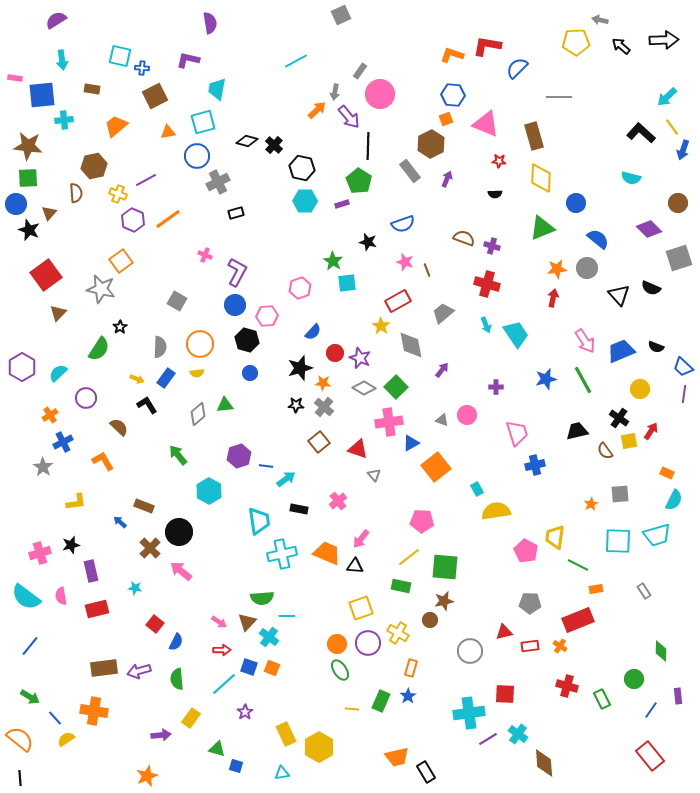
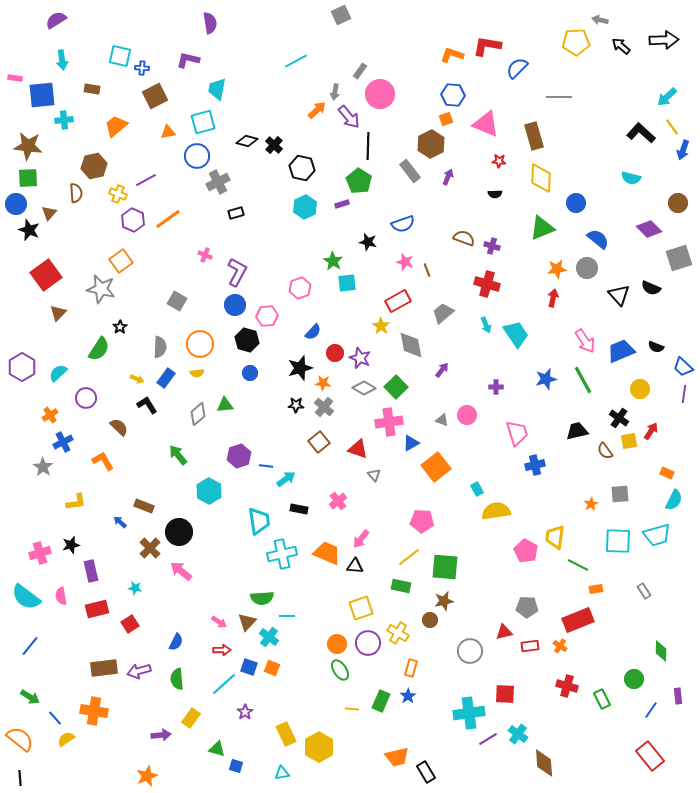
purple arrow at (447, 179): moved 1 px right, 2 px up
cyan hexagon at (305, 201): moved 6 px down; rotated 25 degrees counterclockwise
gray pentagon at (530, 603): moved 3 px left, 4 px down
red square at (155, 624): moved 25 px left; rotated 18 degrees clockwise
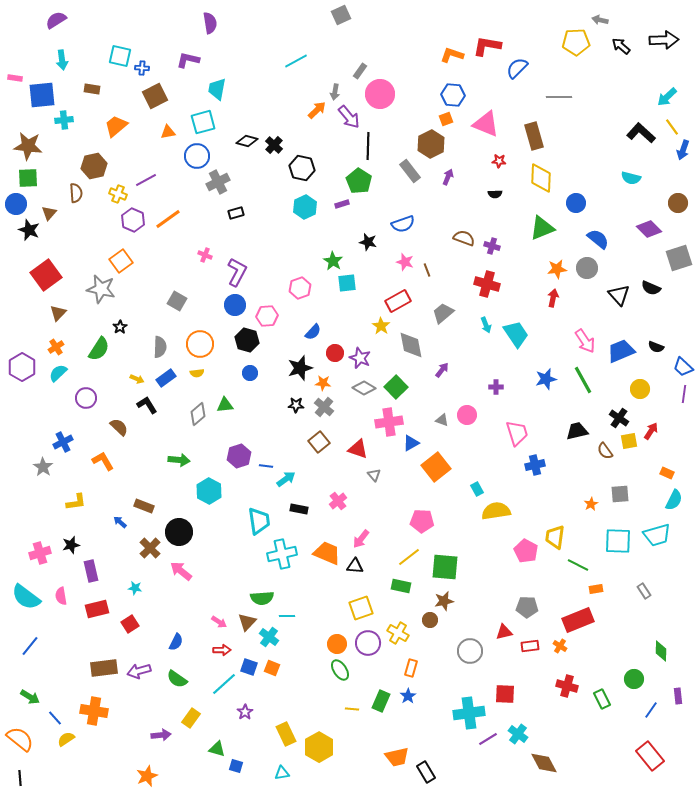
blue rectangle at (166, 378): rotated 18 degrees clockwise
orange cross at (50, 415): moved 6 px right, 68 px up
green arrow at (178, 455): moved 1 px right, 5 px down; rotated 135 degrees clockwise
green semicircle at (177, 679): rotated 50 degrees counterclockwise
brown diamond at (544, 763): rotated 24 degrees counterclockwise
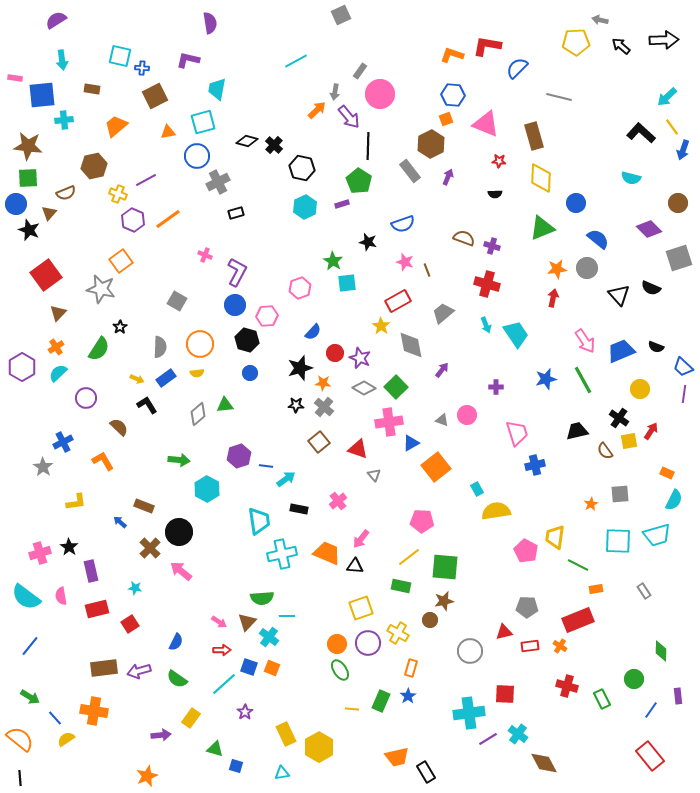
gray line at (559, 97): rotated 15 degrees clockwise
brown semicircle at (76, 193): moved 10 px left; rotated 72 degrees clockwise
cyan hexagon at (209, 491): moved 2 px left, 2 px up
black star at (71, 545): moved 2 px left, 2 px down; rotated 24 degrees counterclockwise
green triangle at (217, 749): moved 2 px left
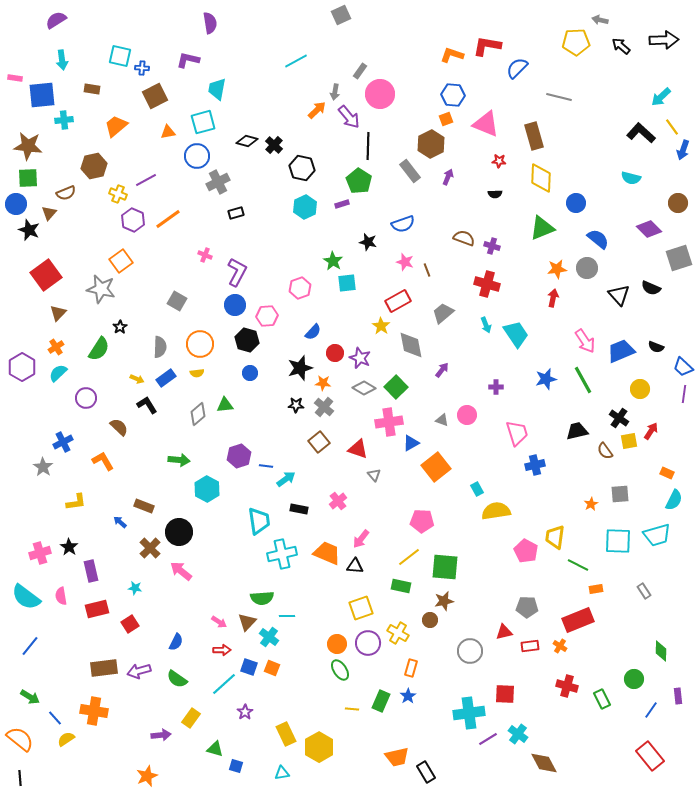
cyan arrow at (667, 97): moved 6 px left
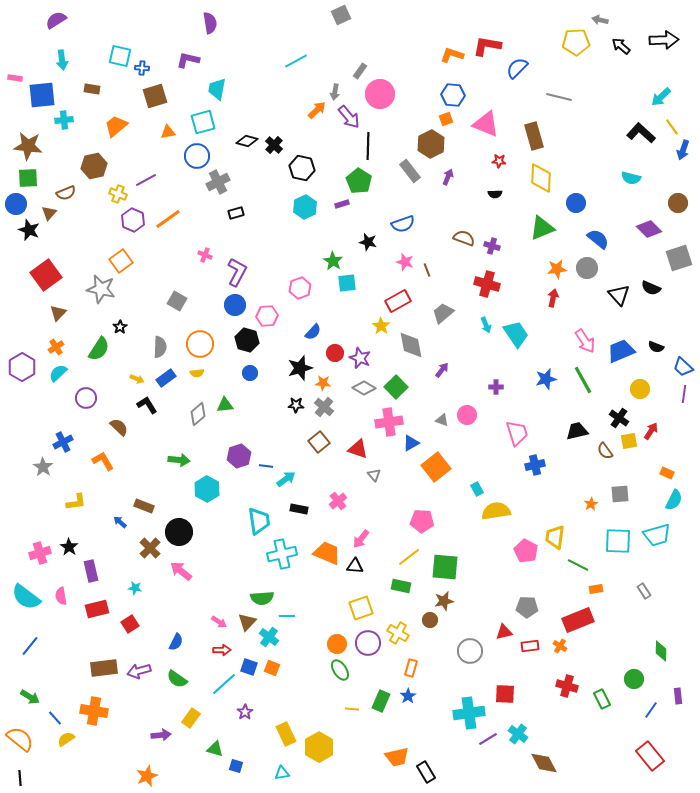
brown square at (155, 96): rotated 10 degrees clockwise
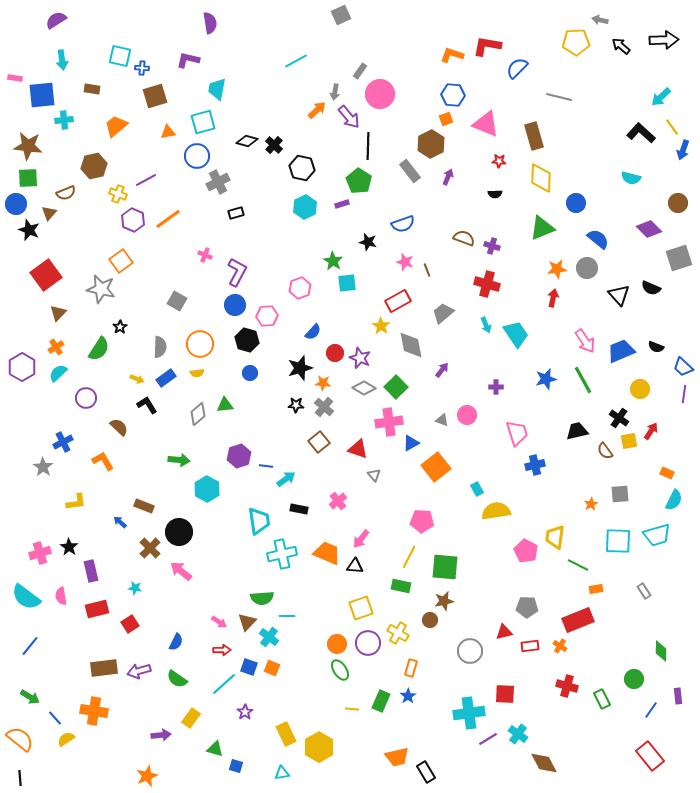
yellow line at (409, 557): rotated 25 degrees counterclockwise
